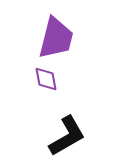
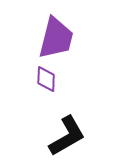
purple diamond: rotated 12 degrees clockwise
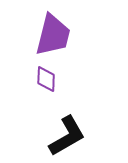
purple trapezoid: moved 3 px left, 3 px up
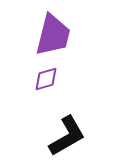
purple diamond: rotated 72 degrees clockwise
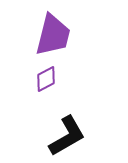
purple diamond: rotated 12 degrees counterclockwise
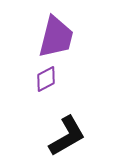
purple trapezoid: moved 3 px right, 2 px down
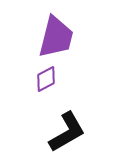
black L-shape: moved 4 px up
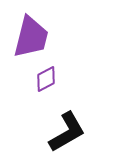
purple trapezoid: moved 25 px left
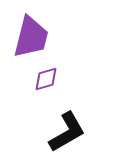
purple diamond: rotated 12 degrees clockwise
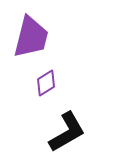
purple diamond: moved 4 px down; rotated 16 degrees counterclockwise
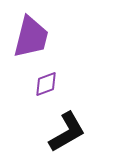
purple diamond: moved 1 px down; rotated 12 degrees clockwise
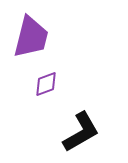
black L-shape: moved 14 px right
